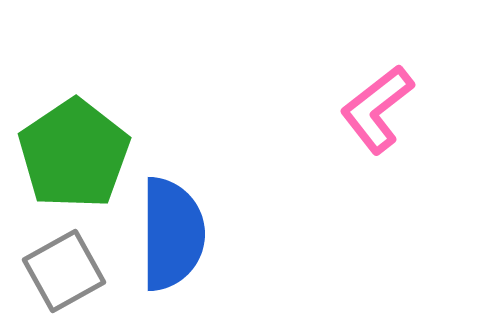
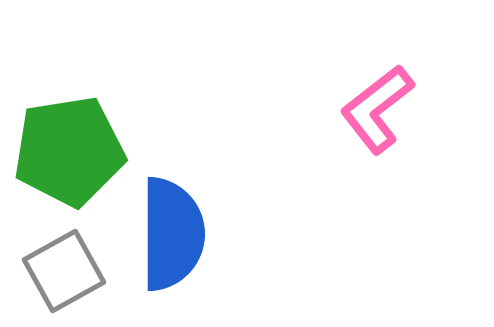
green pentagon: moved 5 px left, 3 px up; rotated 25 degrees clockwise
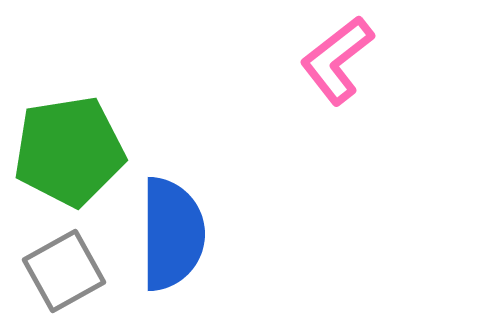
pink L-shape: moved 40 px left, 49 px up
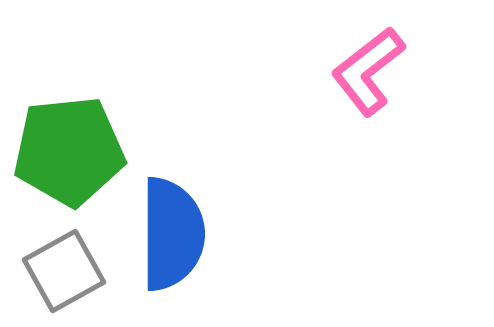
pink L-shape: moved 31 px right, 11 px down
green pentagon: rotated 3 degrees clockwise
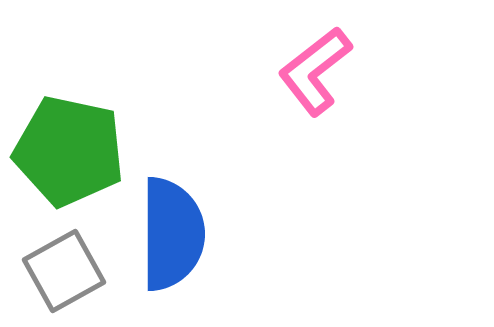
pink L-shape: moved 53 px left
green pentagon: rotated 18 degrees clockwise
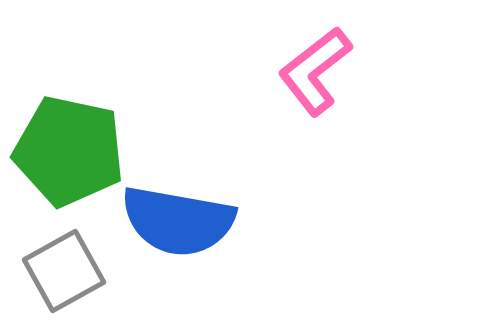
blue semicircle: moved 6 px right, 13 px up; rotated 100 degrees clockwise
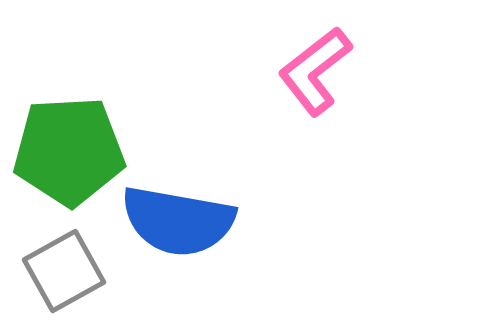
green pentagon: rotated 15 degrees counterclockwise
